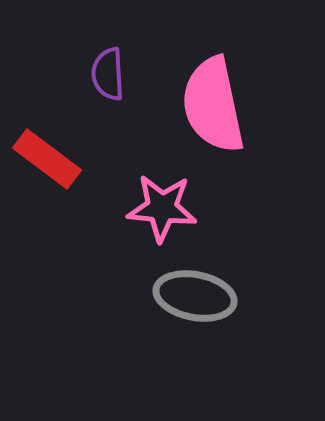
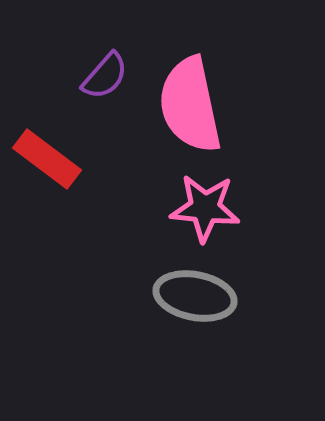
purple semicircle: moved 3 px left, 2 px down; rotated 136 degrees counterclockwise
pink semicircle: moved 23 px left
pink star: moved 43 px right
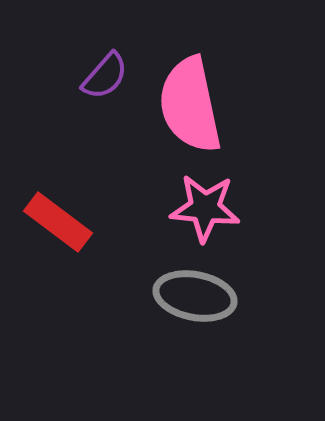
red rectangle: moved 11 px right, 63 px down
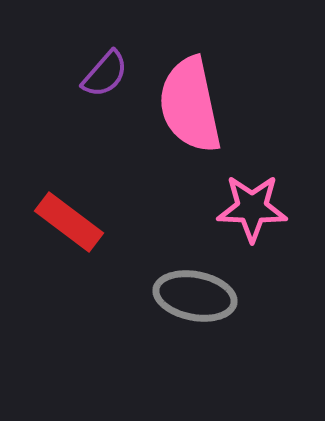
purple semicircle: moved 2 px up
pink star: moved 47 px right; rotated 4 degrees counterclockwise
red rectangle: moved 11 px right
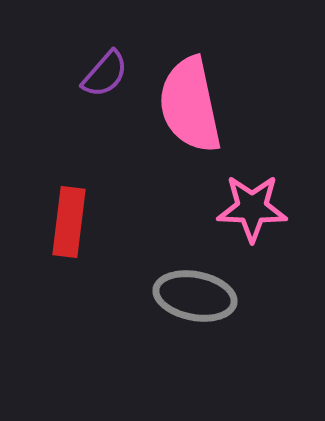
red rectangle: rotated 60 degrees clockwise
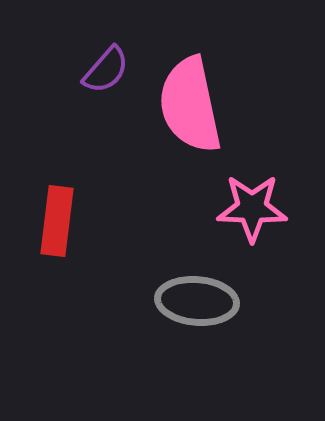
purple semicircle: moved 1 px right, 4 px up
red rectangle: moved 12 px left, 1 px up
gray ellipse: moved 2 px right, 5 px down; rotated 6 degrees counterclockwise
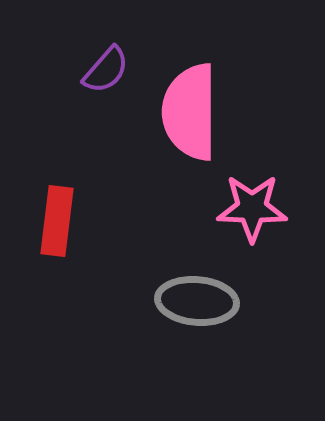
pink semicircle: moved 7 px down; rotated 12 degrees clockwise
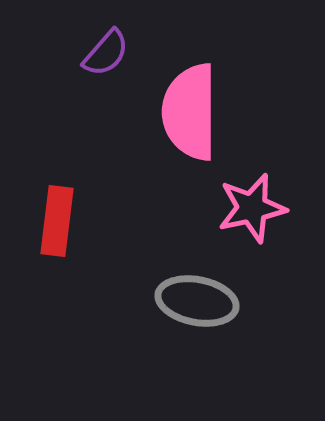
purple semicircle: moved 17 px up
pink star: rotated 14 degrees counterclockwise
gray ellipse: rotated 6 degrees clockwise
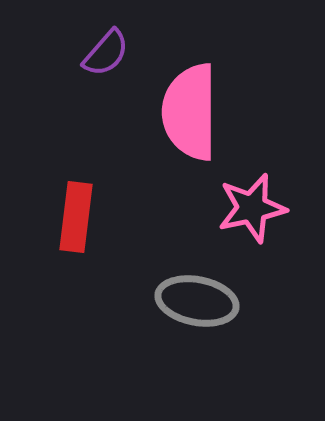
red rectangle: moved 19 px right, 4 px up
